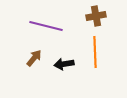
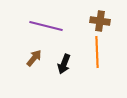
brown cross: moved 4 px right, 5 px down; rotated 18 degrees clockwise
orange line: moved 2 px right
black arrow: rotated 60 degrees counterclockwise
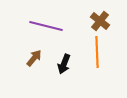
brown cross: rotated 30 degrees clockwise
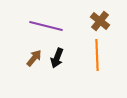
orange line: moved 3 px down
black arrow: moved 7 px left, 6 px up
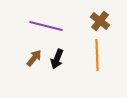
black arrow: moved 1 px down
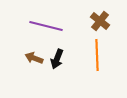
brown arrow: rotated 108 degrees counterclockwise
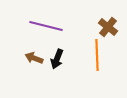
brown cross: moved 8 px right, 6 px down
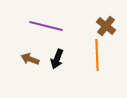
brown cross: moved 2 px left, 1 px up
brown arrow: moved 4 px left, 1 px down
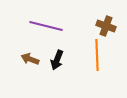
brown cross: rotated 18 degrees counterclockwise
black arrow: moved 1 px down
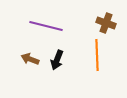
brown cross: moved 3 px up
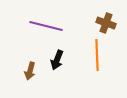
brown arrow: moved 12 px down; rotated 96 degrees counterclockwise
